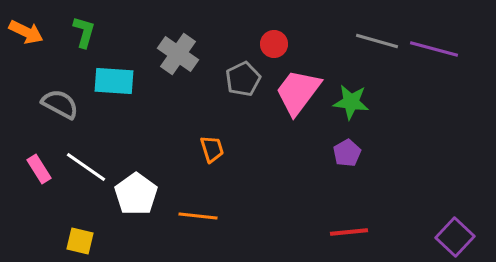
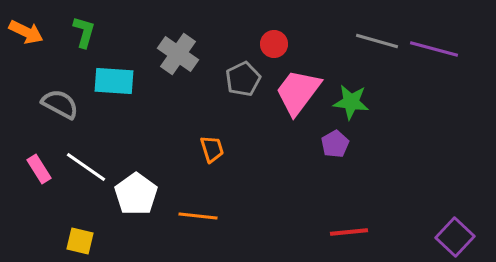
purple pentagon: moved 12 px left, 9 px up
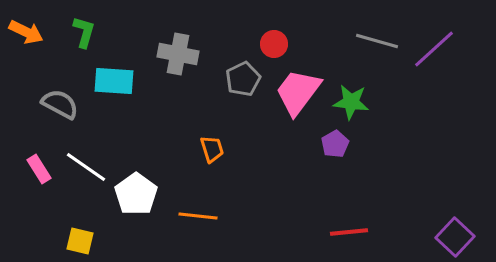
purple line: rotated 57 degrees counterclockwise
gray cross: rotated 24 degrees counterclockwise
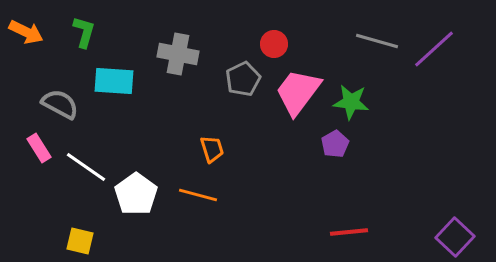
pink rectangle: moved 21 px up
orange line: moved 21 px up; rotated 9 degrees clockwise
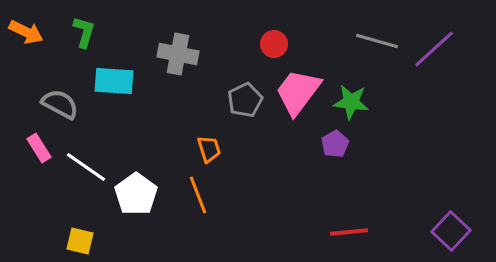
gray pentagon: moved 2 px right, 21 px down
orange trapezoid: moved 3 px left
orange line: rotated 54 degrees clockwise
purple square: moved 4 px left, 6 px up
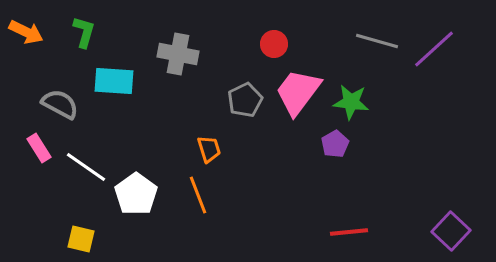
yellow square: moved 1 px right, 2 px up
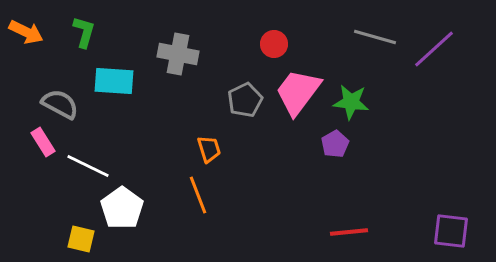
gray line: moved 2 px left, 4 px up
pink rectangle: moved 4 px right, 6 px up
white line: moved 2 px right, 1 px up; rotated 9 degrees counterclockwise
white pentagon: moved 14 px left, 14 px down
purple square: rotated 36 degrees counterclockwise
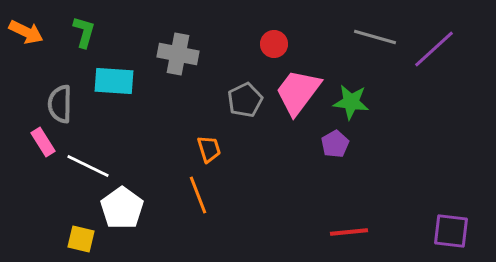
gray semicircle: rotated 117 degrees counterclockwise
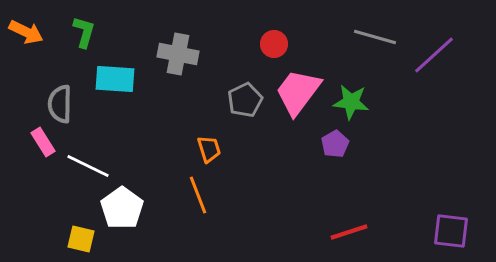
purple line: moved 6 px down
cyan rectangle: moved 1 px right, 2 px up
red line: rotated 12 degrees counterclockwise
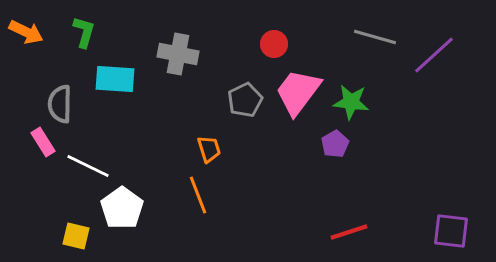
yellow square: moved 5 px left, 3 px up
